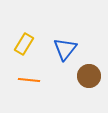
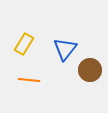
brown circle: moved 1 px right, 6 px up
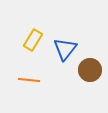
yellow rectangle: moved 9 px right, 4 px up
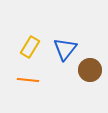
yellow rectangle: moved 3 px left, 7 px down
orange line: moved 1 px left
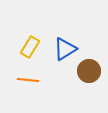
blue triangle: rotated 20 degrees clockwise
brown circle: moved 1 px left, 1 px down
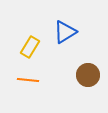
blue triangle: moved 17 px up
brown circle: moved 1 px left, 4 px down
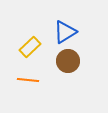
yellow rectangle: rotated 15 degrees clockwise
brown circle: moved 20 px left, 14 px up
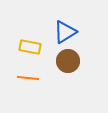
yellow rectangle: rotated 55 degrees clockwise
orange line: moved 2 px up
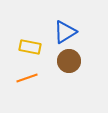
brown circle: moved 1 px right
orange line: moved 1 px left; rotated 25 degrees counterclockwise
